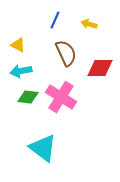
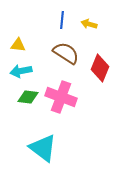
blue line: moved 7 px right; rotated 18 degrees counterclockwise
yellow triangle: rotated 21 degrees counterclockwise
brown semicircle: rotated 32 degrees counterclockwise
red diamond: rotated 68 degrees counterclockwise
pink cross: rotated 12 degrees counterclockwise
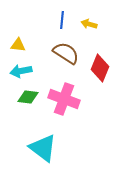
pink cross: moved 3 px right, 2 px down
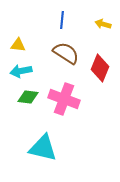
yellow arrow: moved 14 px right
cyan triangle: rotated 24 degrees counterclockwise
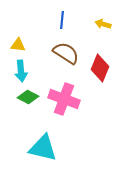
cyan arrow: rotated 85 degrees counterclockwise
green diamond: rotated 20 degrees clockwise
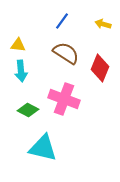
blue line: moved 1 px down; rotated 30 degrees clockwise
green diamond: moved 13 px down
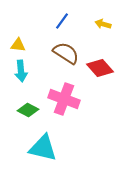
red diamond: rotated 64 degrees counterclockwise
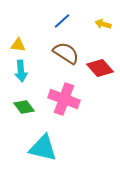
blue line: rotated 12 degrees clockwise
green diamond: moved 4 px left, 3 px up; rotated 25 degrees clockwise
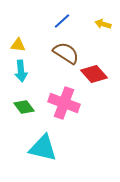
red diamond: moved 6 px left, 6 px down
pink cross: moved 4 px down
